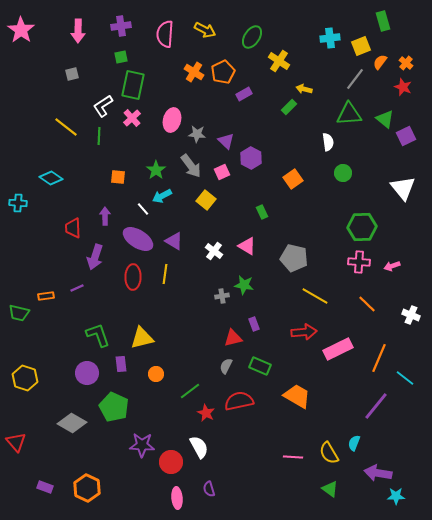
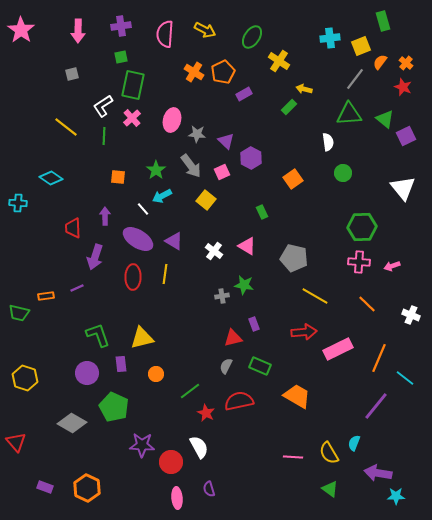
green line at (99, 136): moved 5 px right
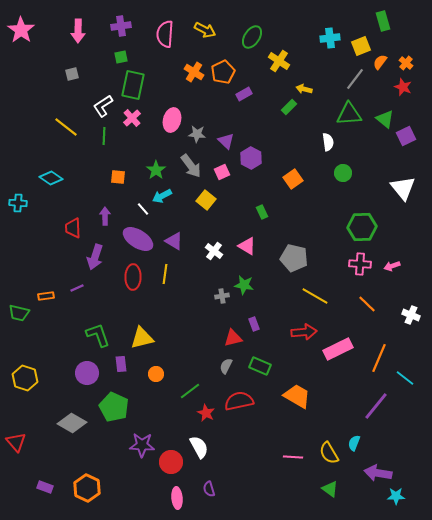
pink cross at (359, 262): moved 1 px right, 2 px down
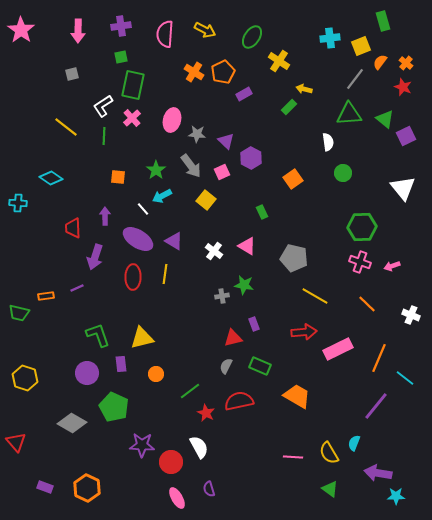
pink cross at (360, 264): moved 2 px up; rotated 15 degrees clockwise
pink ellipse at (177, 498): rotated 25 degrees counterclockwise
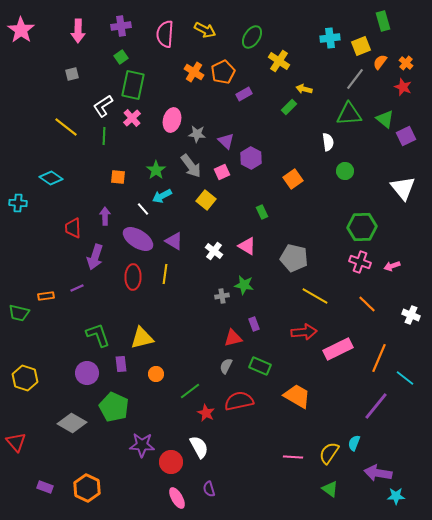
green square at (121, 57): rotated 24 degrees counterclockwise
green circle at (343, 173): moved 2 px right, 2 px up
yellow semicircle at (329, 453): rotated 65 degrees clockwise
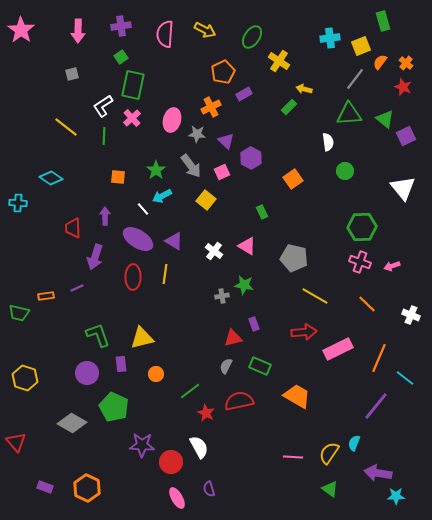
orange cross at (194, 72): moved 17 px right, 35 px down; rotated 30 degrees clockwise
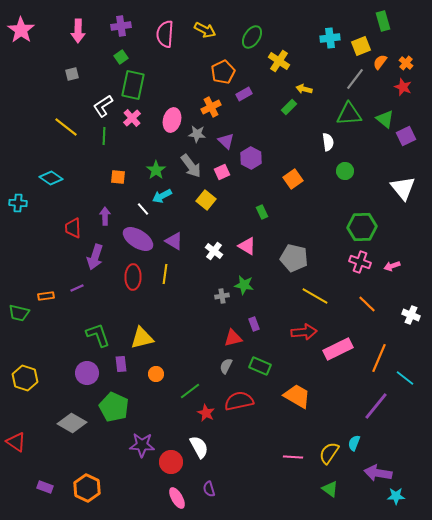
red triangle at (16, 442): rotated 15 degrees counterclockwise
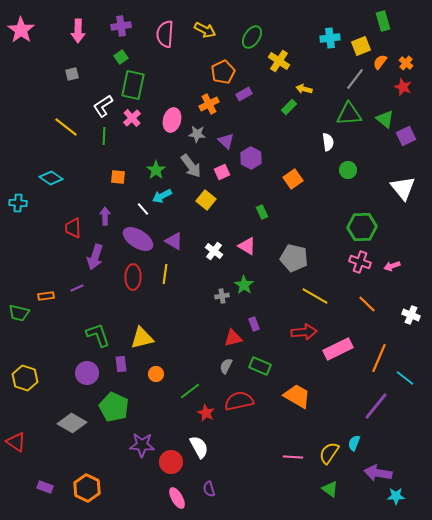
orange cross at (211, 107): moved 2 px left, 3 px up
green circle at (345, 171): moved 3 px right, 1 px up
green star at (244, 285): rotated 24 degrees clockwise
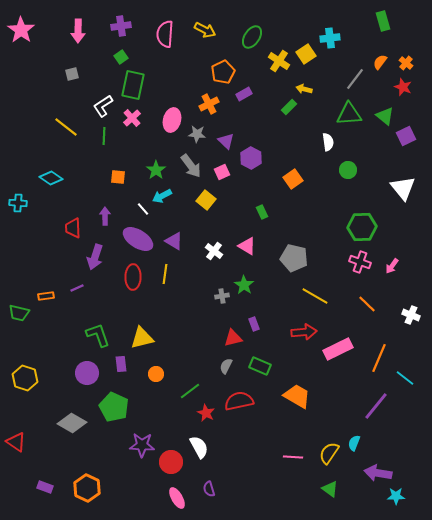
yellow square at (361, 46): moved 55 px left, 8 px down; rotated 12 degrees counterclockwise
green triangle at (385, 119): moved 3 px up
pink arrow at (392, 266): rotated 35 degrees counterclockwise
